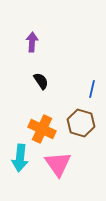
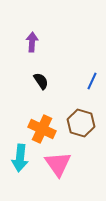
blue line: moved 8 px up; rotated 12 degrees clockwise
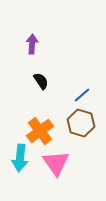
purple arrow: moved 2 px down
blue line: moved 10 px left, 14 px down; rotated 24 degrees clockwise
orange cross: moved 2 px left, 2 px down; rotated 28 degrees clockwise
pink triangle: moved 2 px left, 1 px up
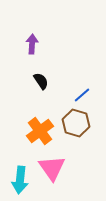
brown hexagon: moved 5 px left
cyan arrow: moved 22 px down
pink triangle: moved 4 px left, 5 px down
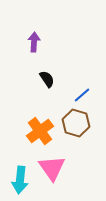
purple arrow: moved 2 px right, 2 px up
black semicircle: moved 6 px right, 2 px up
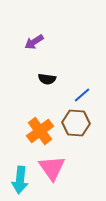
purple arrow: rotated 126 degrees counterclockwise
black semicircle: rotated 132 degrees clockwise
brown hexagon: rotated 12 degrees counterclockwise
